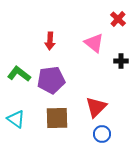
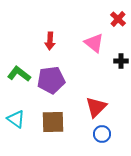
brown square: moved 4 px left, 4 px down
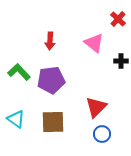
green L-shape: moved 2 px up; rotated 10 degrees clockwise
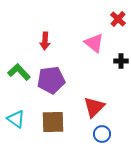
red arrow: moved 5 px left
red triangle: moved 2 px left
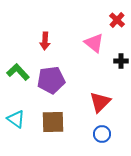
red cross: moved 1 px left, 1 px down
green L-shape: moved 1 px left
red triangle: moved 6 px right, 5 px up
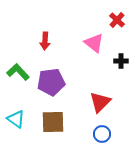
purple pentagon: moved 2 px down
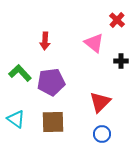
green L-shape: moved 2 px right, 1 px down
